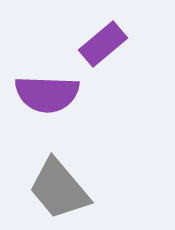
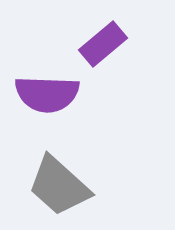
gray trapezoid: moved 3 px up; rotated 8 degrees counterclockwise
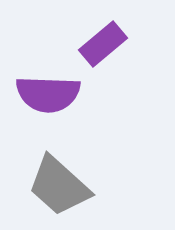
purple semicircle: moved 1 px right
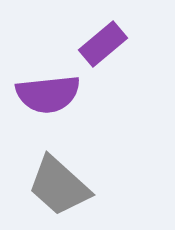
purple semicircle: rotated 8 degrees counterclockwise
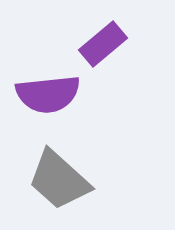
gray trapezoid: moved 6 px up
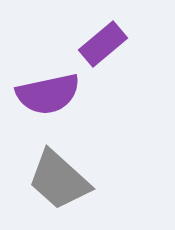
purple semicircle: rotated 6 degrees counterclockwise
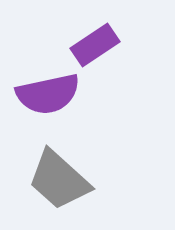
purple rectangle: moved 8 px left, 1 px down; rotated 6 degrees clockwise
